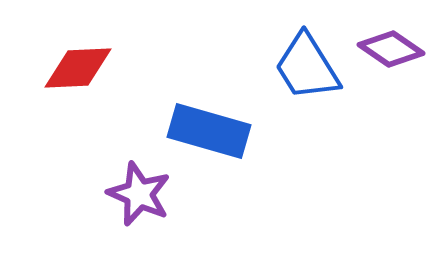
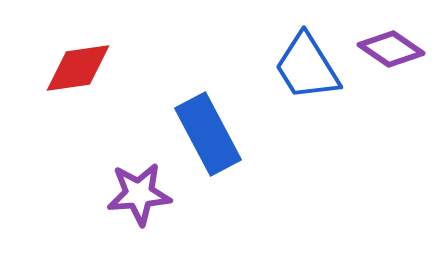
red diamond: rotated 6 degrees counterclockwise
blue rectangle: moved 1 px left, 3 px down; rotated 46 degrees clockwise
purple star: rotated 28 degrees counterclockwise
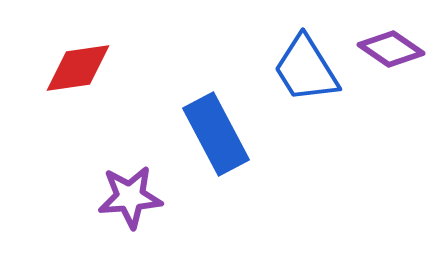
blue trapezoid: moved 1 px left, 2 px down
blue rectangle: moved 8 px right
purple star: moved 9 px left, 3 px down
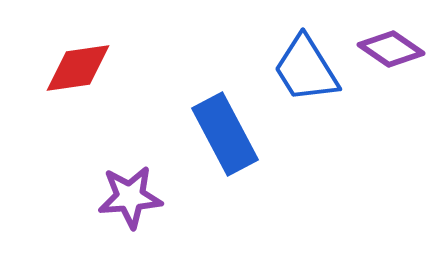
blue rectangle: moved 9 px right
